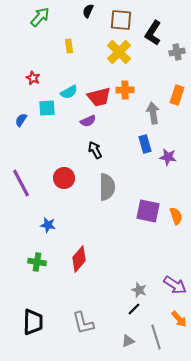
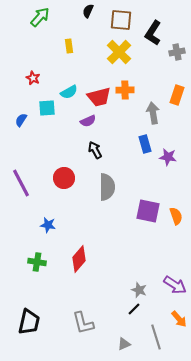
black trapezoid: moved 4 px left; rotated 12 degrees clockwise
gray triangle: moved 4 px left, 3 px down
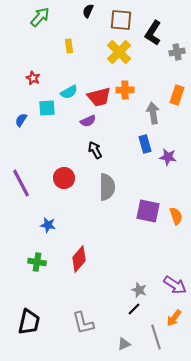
orange arrow: moved 5 px left, 1 px up; rotated 78 degrees clockwise
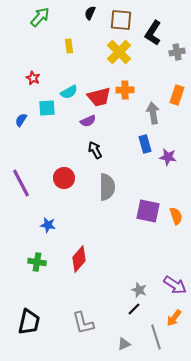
black semicircle: moved 2 px right, 2 px down
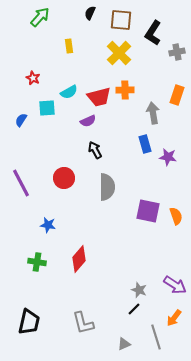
yellow cross: moved 1 px down
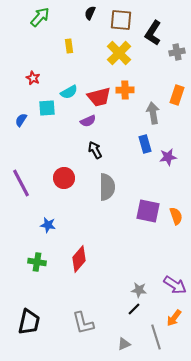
purple star: rotated 18 degrees counterclockwise
gray star: rotated 14 degrees counterclockwise
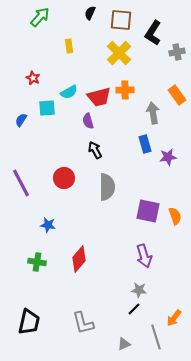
orange rectangle: rotated 54 degrees counterclockwise
purple semicircle: rotated 98 degrees clockwise
orange semicircle: moved 1 px left
purple arrow: moved 31 px left, 29 px up; rotated 40 degrees clockwise
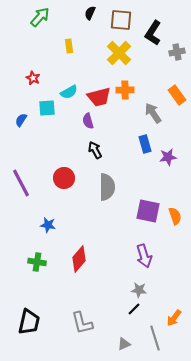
gray arrow: rotated 25 degrees counterclockwise
gray L-shape: moved 1 px left
gray line: moved 1 px left, 1 px down
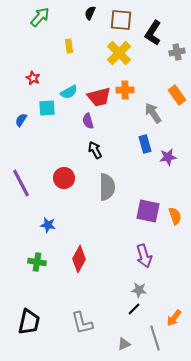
red diamond: rotated 12 degrees counterclockwise
